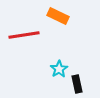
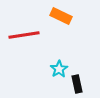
orange rectangle: moved 3 px right
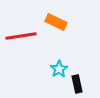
orange rectangle: moved 5 px left, 6 px down
red line: moved 3 px left, 1 px down
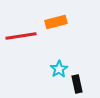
orange rectangle: rotated 40 degrees counterclockwise
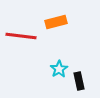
red line: rotated 16 degrees clockwise
black rectangle: moved 2 px right, 3 px up
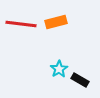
red line: moved 12 px up
black rectangle: moved 1 px right, 1 px up; rotated 48 degrees counterclockwise
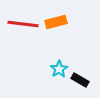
red line: moved 2 px right
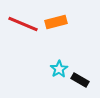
red line: rotated 16 degrees clockwise
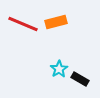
black rectangle: moved 1 px up
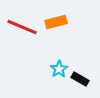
red line: moved 1 px left, 3 px down
